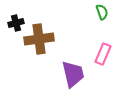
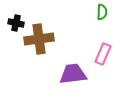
green semicircle: rotated 21 degrees clockwise
black cross: rotated 28 degrees clockwise
purple trapezoid: rotated 84 degrees counterclockwise
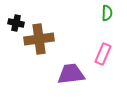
green semicircle: moved 5 px right, 1 px down
purple trapezoid: moved 2 px left
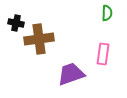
pink rectangle: rotated 15 degrees counterclockwise
purple trapezoid: rotated 12 degrees counterclockwise
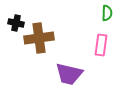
brown cross: moved 1 px up
pink rectangle: moved 2 px left, 9 px up
purple trapezoid: moved 2 px left; rotated 148 degrees counterclockwise
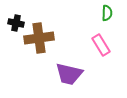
pink rectangle: rotated 40 degrees counterclockwise
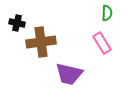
black cross: moved 1 px right
brown cross: moved 2 px right, 4 px down
pink rectangle: moved 1 px right, 2 px up
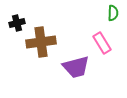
green semicircle: moved 6 px right
black cross: rotated 28 degrees counterclockwise
purple trapezoid: moved 7 px right, 7 px up; rotated 28 degrees counterclockwise
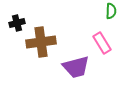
green semicircle: moved 2 px left, 2 px up
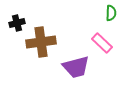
green semicircle: moved 2 px down
pink rectangle: rotated 15 degrees counterclockwise
